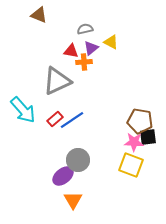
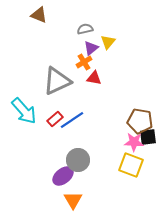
yellow triangle: moved 3 px left; rotated 42 degrees clockwise
red triangle: moved 23 px right, 27 px down
orange cross: rotated 28 degrees counterclockwise
cyan arrow: moved 1 px right, 1 px down
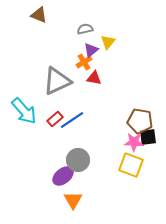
purple triangle: moved 2 px down
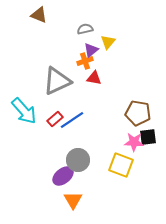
orange cross: moved 1 px right, 1 px up; rotated 14 degrees clockwise
brown pentagon: moved 2 px left, 8 px up
yellow square: moved 10 px left
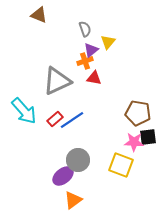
gray semicircle: rotated 84 degrees clockwise
orange triangle: rotated 24 degrees clockwise
